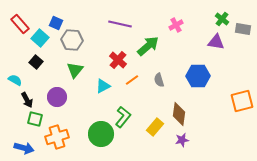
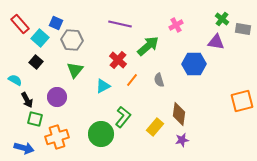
blue hexagon: moved 4 px left, 12 px up
orange line: rotated 16 degrees counterclockwise
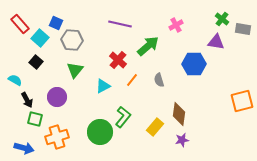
green circle: moved 1 px left, 2 px up
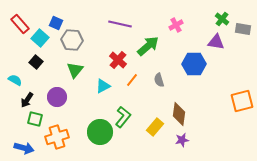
black arrow: rotated 63 degrees clockwise
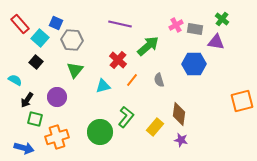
gray rectangle: moved 48 px left
cyan triangle: rotated 14 degrees clockwise
green L-shape: moved 3 px right
purple star: moved 1 px left; rotated 24 degrees clockwise
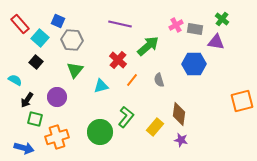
blue square: moved 2 px right, 2 px up
cyan triangle: moved 2 px left
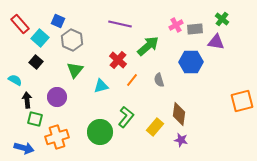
gray rectangle: rotated 14 degrees counterclockwise
gray hexagon: rotated 20 degrees clockwise
blue hexagon: moved 3 px left, 2 px up
black arrow: rotated 140 degrees clockwise
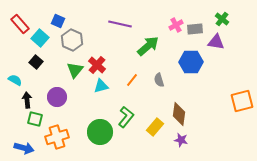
red cross: moved 21 px left, 5 px down
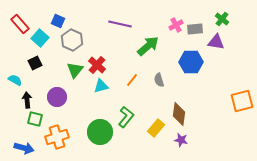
black square: moved 1 px left, 1 px down; rotated 24 degrees clockwise
yellow rectangle: moved 1 px right, 1 px down
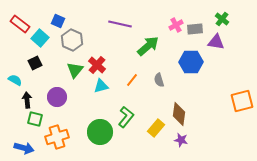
red rectangle: rotated 12 degrees counterclockwise
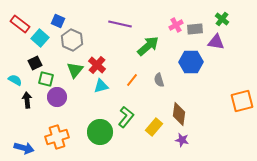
green square: moved 11 px right, 40 px up
yellow rectangle: moved 2 px left, 1 px up
purple star: moved 1 px right
